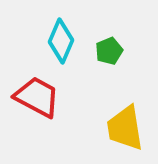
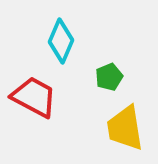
green pentagon: moved 26 px down
red trapezoid: moved 3 px left
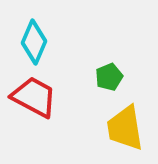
cyan diamond: moved 27 px left, 1 px down
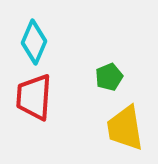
red trapezoid: rotated 114 degrees counterclockwise
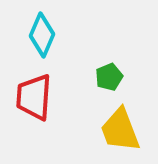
cyan diamond: moved 8 px right, 7 px up
yellow trapezoid: moved 5 px left, 2 px down; rotated 12 degrees counterclockwise
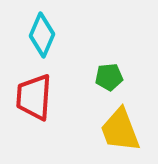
green pentagon: rotated 16 degrees clockwise
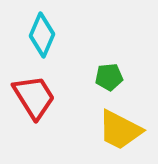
red trapezoid: rotated 144 degrees clockwise
yellow trapezoid: rotated 42 degrees counterclockwise
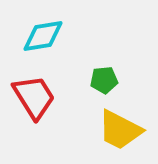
cyan diamond: moved 1 px right, 1 px down; rotated 57 degrees clockwise
green pentagon: moved 5 px left, 3 px down
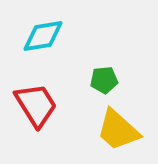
red trapezoid: moved 2 px right, 8 px down
yellow trapezoid: moved 2 px left; rotated 15 degrees clockwise
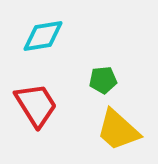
green pentagon: moved 1 px left
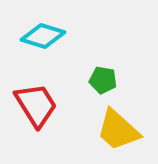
cyan diamond: rotated 27 degrees clockwise
green pentagon: rotated 16 degrees clockwise
